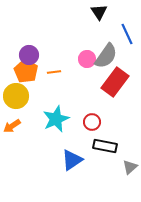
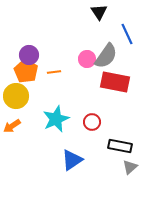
red rectangle: rotated 64 degrees clockwise
black rectangle: moved 15 px right
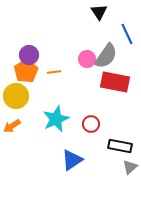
orange pentagon: rotated 10 degrees clockwise
red circle: moved 1 px left, 2 px down
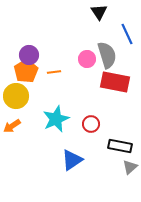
gray semicircle: moved 1 px right, 1 px up; rotated 52 degrees counterclockwise
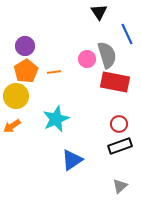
purple circle: moved 4 px left, 9 px up
red circle: moved 28 px right
black rectangle: rotated 30 degrees counterclockwise
gray triangle: moved 10 px left, 19 px down
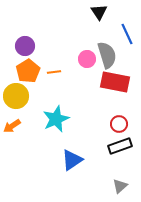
orange pentagon: moved 2 px right
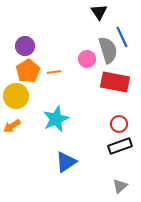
blue line: moved 5 px left, 3 px down
gray semicircle: moved 1 px right, 5 px up
blue triangle: moved 6 px left, 2 px down
